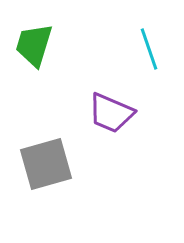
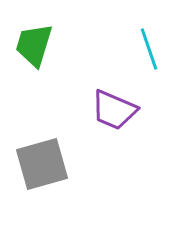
purple trapezoid: moved 3 px right, 3 px up
gray square: moved 4 px left
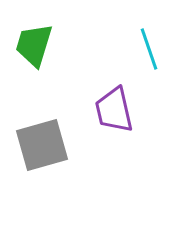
purple trapezoid: rotated 54 degrees clockwise
gray square: moved 19 px up
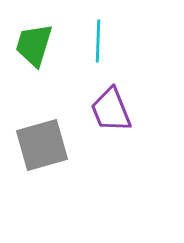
cyan line: moved 51 px left, 8 px up; rotated 21 degrees clockwise
purple trapezoid: moved 3 px left; rotated 9 degrees counterclockwise
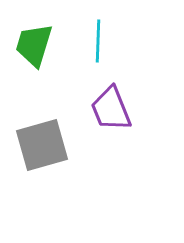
purple trapezoid: moved 1 px up
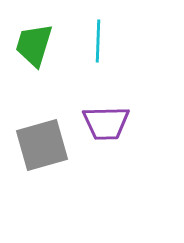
purple trapezoid: moved 5 px left, 14 px down; rotated 69 degrees counterclockwise
